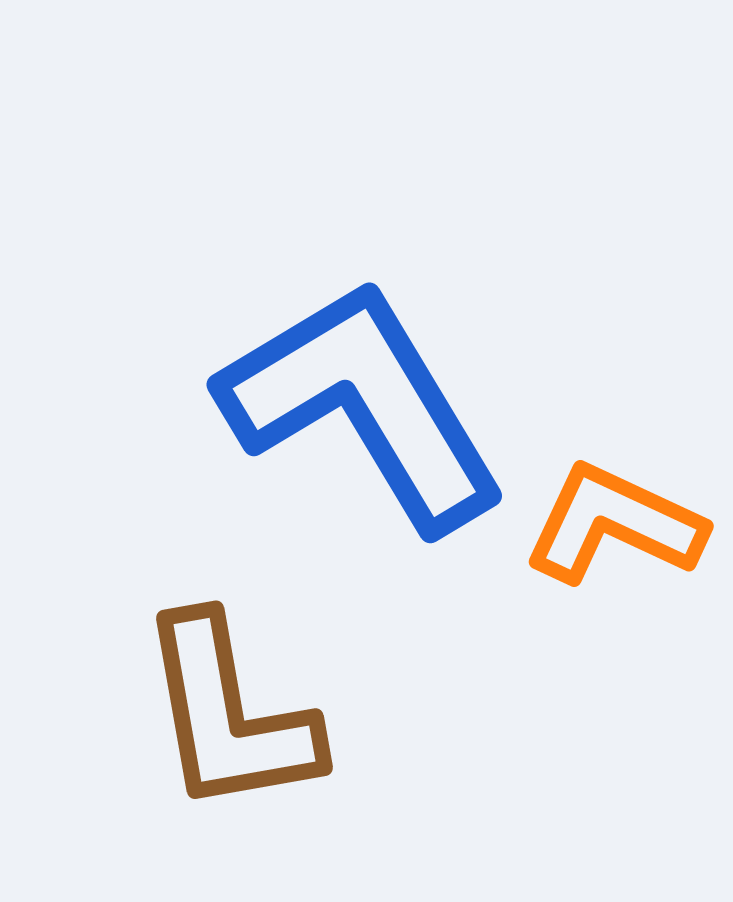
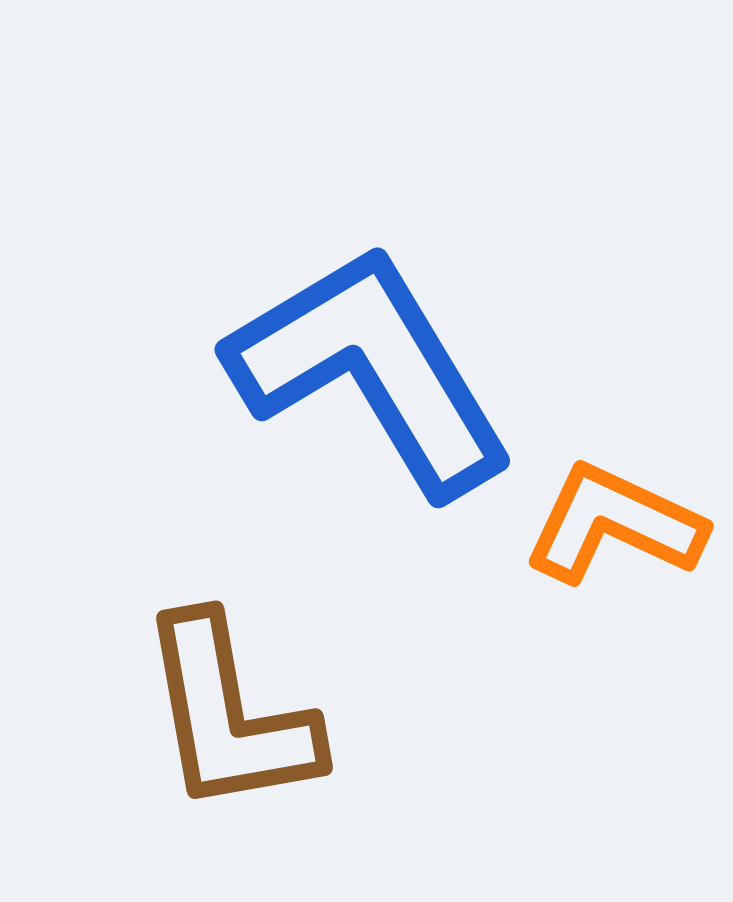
blue L-shape: moved 8 px right, 35 px up
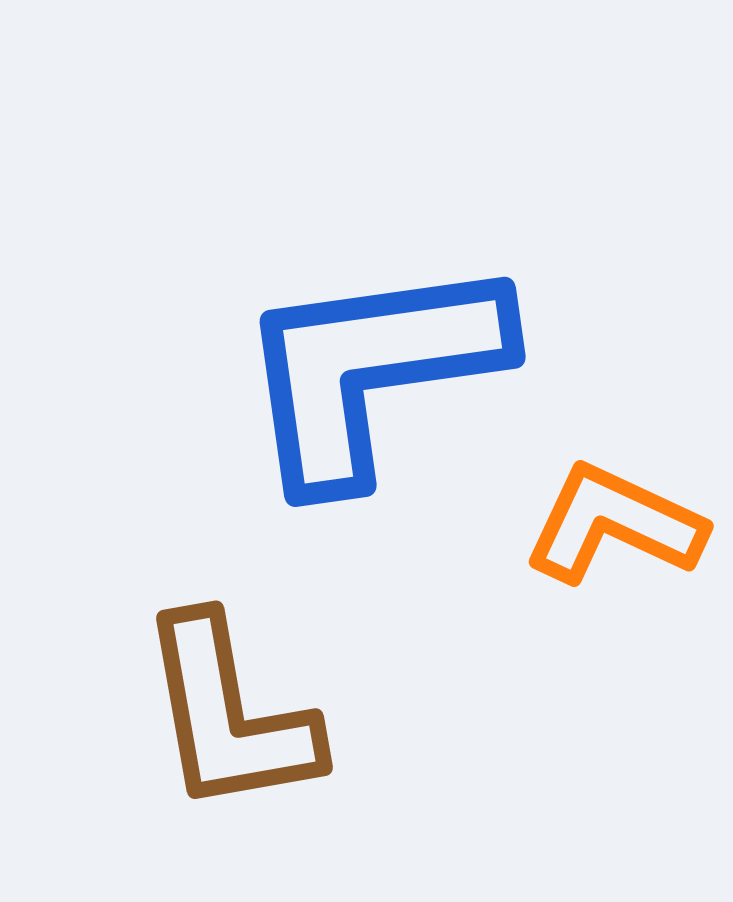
blue L-shape: rotated 67 degrees counterclockwise
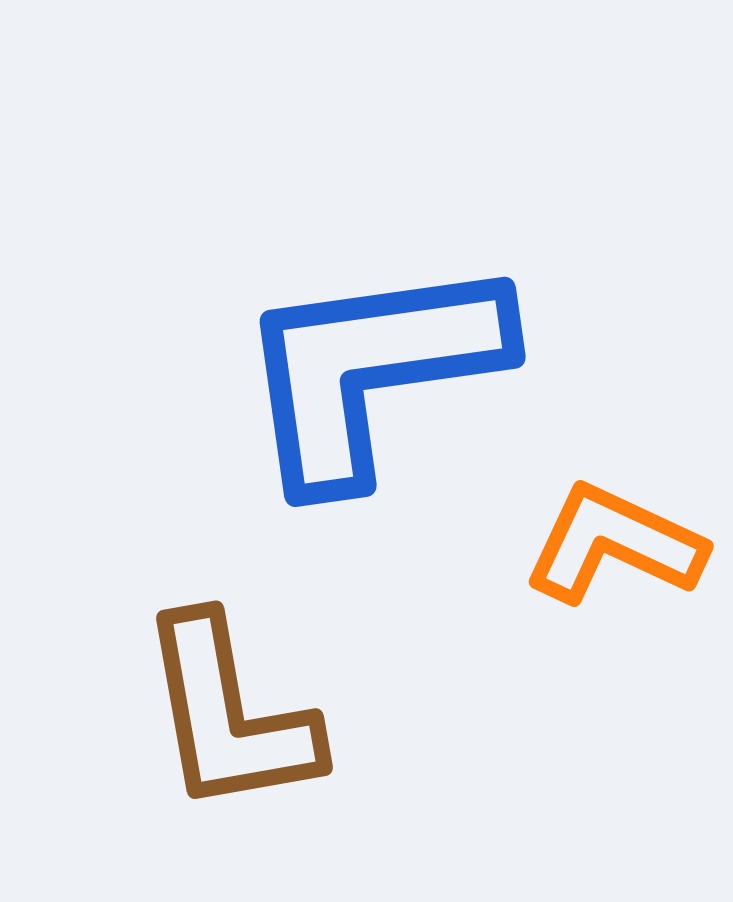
orange L-shape: moved 20 px down
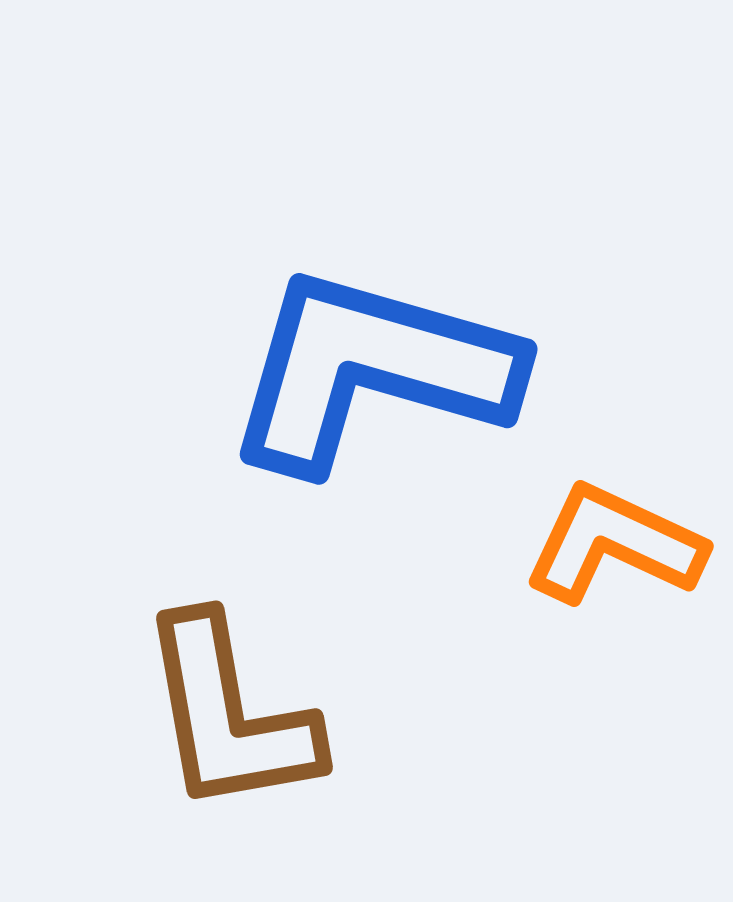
blue L-shape: rotated 24 degrees clockwise
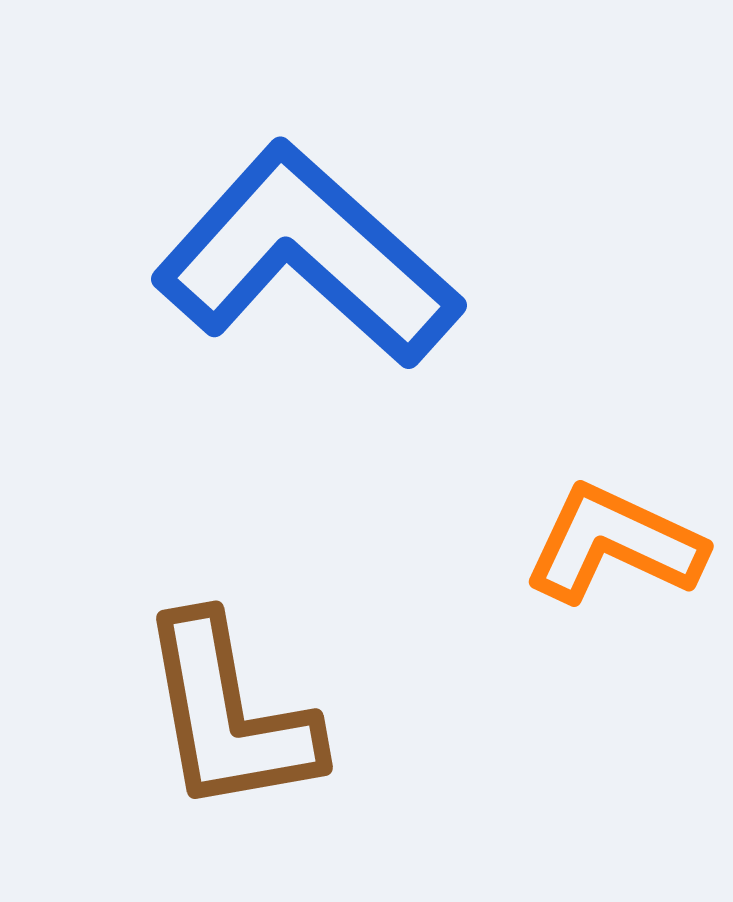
blue L-shape: moved 64 px left, 114 px up; rotated 26 degrees clockwise
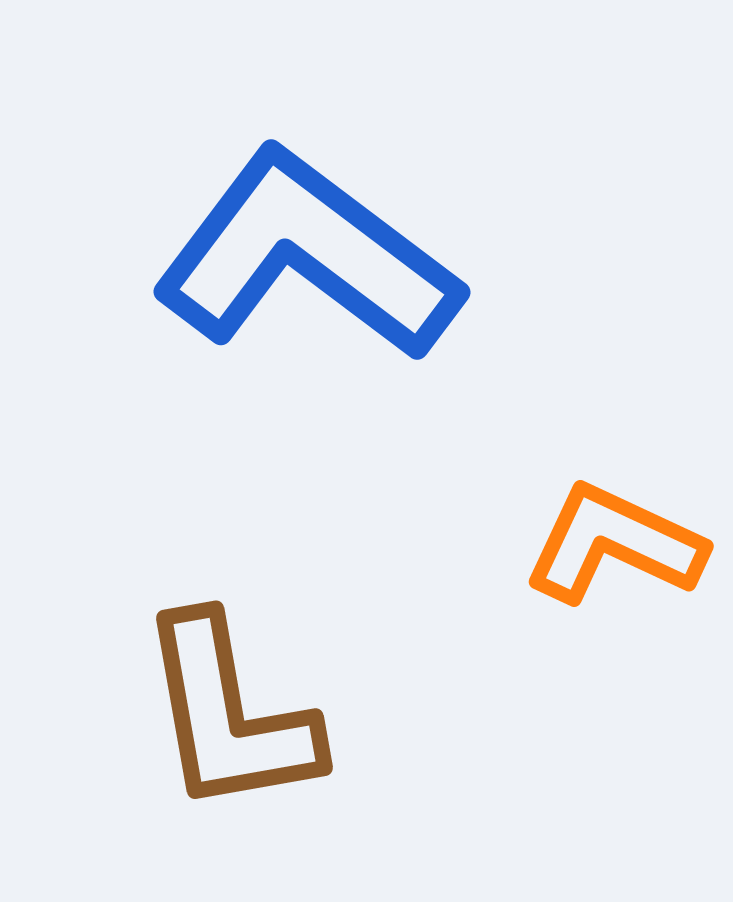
blue L-shape: rotated 5 degrees counterclockwise
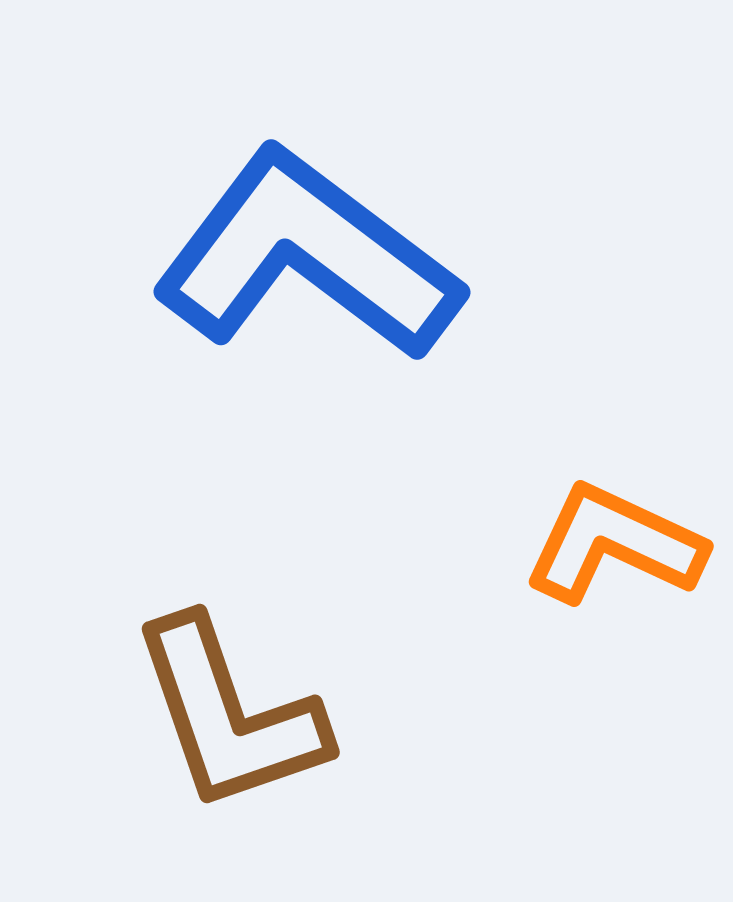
brown L-shape: rotated 9 degrees counterclockwise
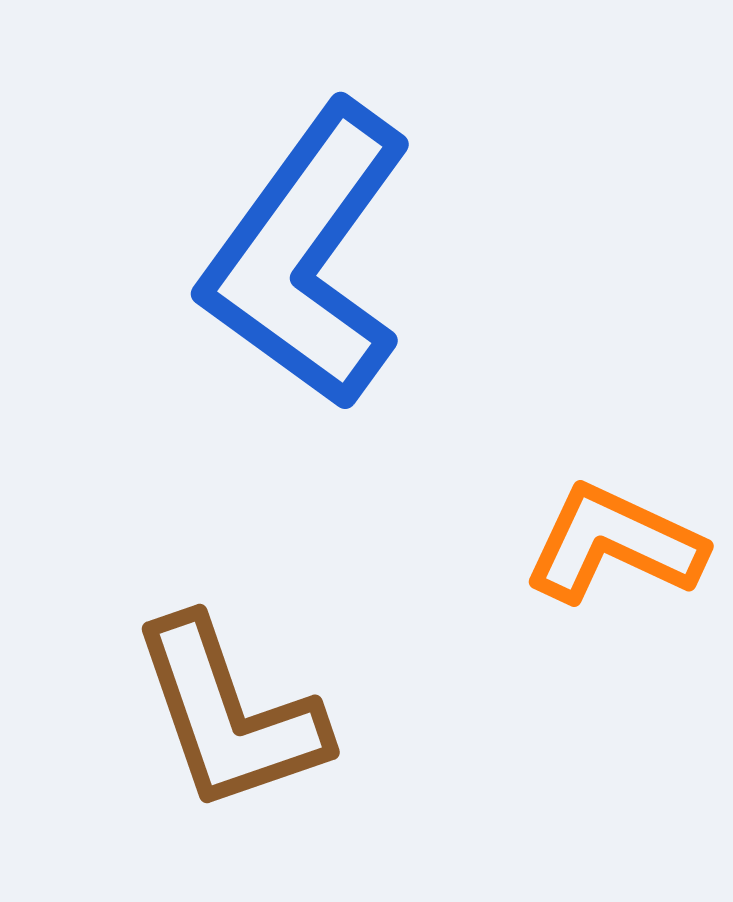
blue L-shape: rotated 91 degrees counterclockwise
